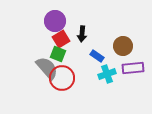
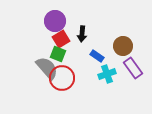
purple rectangle: rotated 60 degrees clockwise
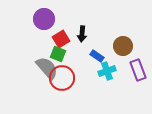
purple circle: moved 11 px left, 2 px up
purple rectangle: moved 5 px right, 2 px down; rotated 15 degrees clockwise
cyan cross: moved 3 px up
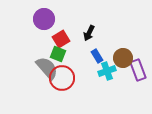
black arrow: moved 7 px right, 1 px up; rotated 21 degrees clockwise
brown circle: moved 12 px down
blue rectangle: rotated 24 degrees clockwise
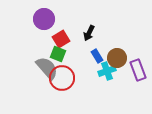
brown circle: moved 6 px left
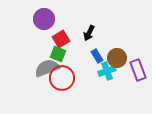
gray semicircle: rotated 70 degrees counterclockwise
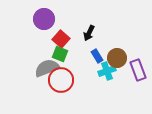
red square: rotated 18 degrees counterclockwise
green square: moved 2 px right
red circle: moved 1 px left, 2 px down
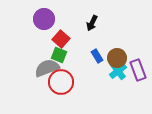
black arrow: moved 3 px right, 10 px up
green square: moved 1 px left, 1 px down
cyan cross: moved 11 px right; rotated 18 degrees counterclockwise
red circle: moved 2 px down
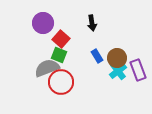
purple circle: moved 1 px left, 4 px down
black arrow: rotated 35 degrees counterclockwise
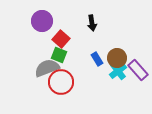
purple circle: moved 1 px left, 2 px up
blue rectangle: moved 3 px down
purple rectangle: rotated 20 degrees counterclockwise
